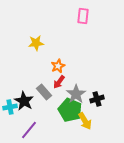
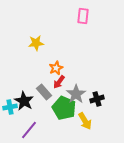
orange star: moved 2 px left, 2 px down
green pentagon: moved 6 px left, 2 px up
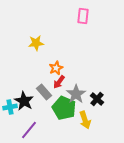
black cross: rotated 32 degrees counterclockwise
yellow arrow: moved 1 px up; rotated 12 degrees clockwise
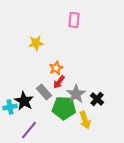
pink rectangle: moved 9 px left, 4 px down
green pentagon: rotated 20 degrees counterclockwise
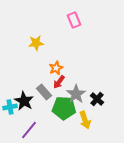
pink rectangle: rotated 28 degrees counterclockwise
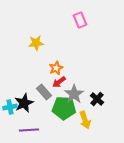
pink rectangle: moved 6 px right
red arrow: rotated 16 degrees clockwise
gray star: moved 2 px left
black star: moved 2 px down; rotated 18 degrees clockwise
purple line: rotated 48 degrees clockwise
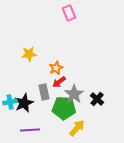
pink rectangle: moved 11 px left, 7 px up
yellow star: moved 7 px left, 11 px down
gray rectangle: rotated 28 degrees clockwise
cyan cross: moved 5 px up
yellow arrow: moved 8 px left, 8 px down; rotated 120 degrees counterclockwise
purple line: moved 1 px right
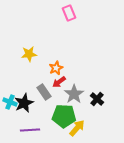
gray rectangle: rotated 21 degrees counterclockwise
cyan cross: rotated 32 degrees clockwise
green pentagon: moved 8 px down
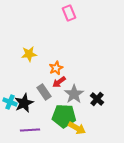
yellow arrow: rotated 78 degrees clockwise
